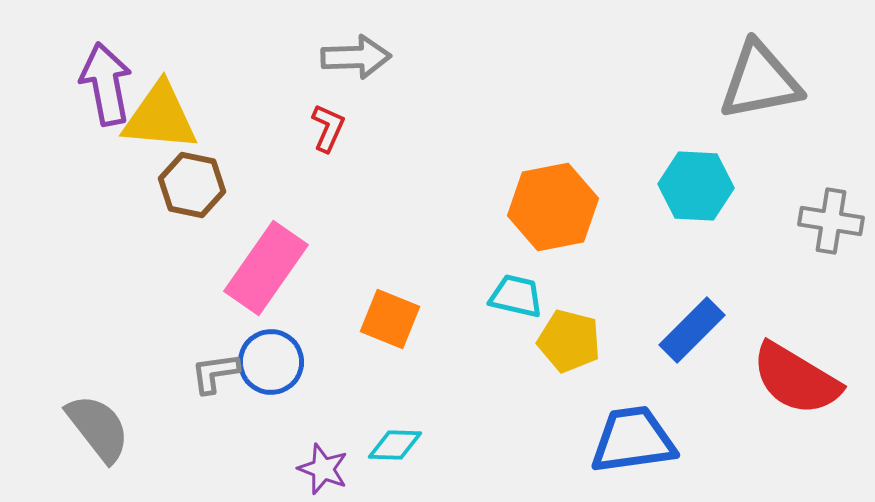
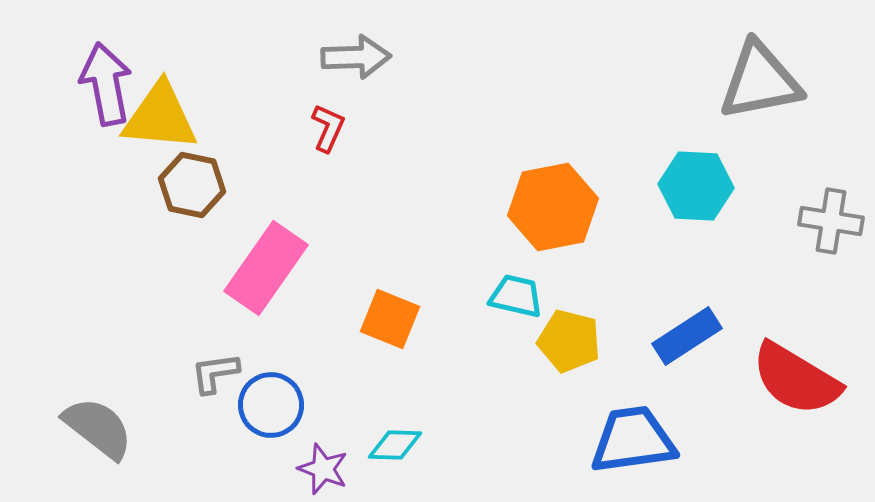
blue rectangle: moved 5 px left, 6 px down; rotated 12 degrees clockwise
blue circle: moved 43 px down
gray semicircle: rotated 14 degrees counterclockwise
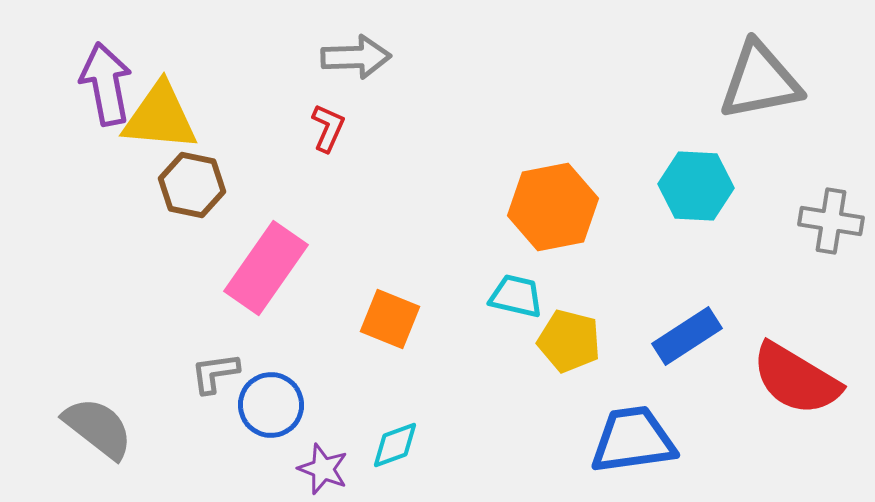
cyan diamond: rotated 22 degrees counterclockwise
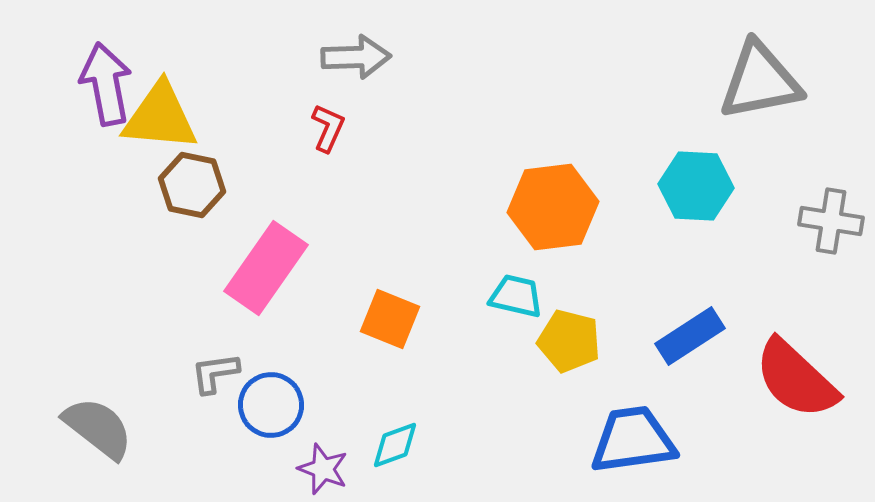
orange hexagon: rotated 4 degrees clockwise
blue rectangle: moved 3 px right
red semicircle: rotated 12 degrees clockwise
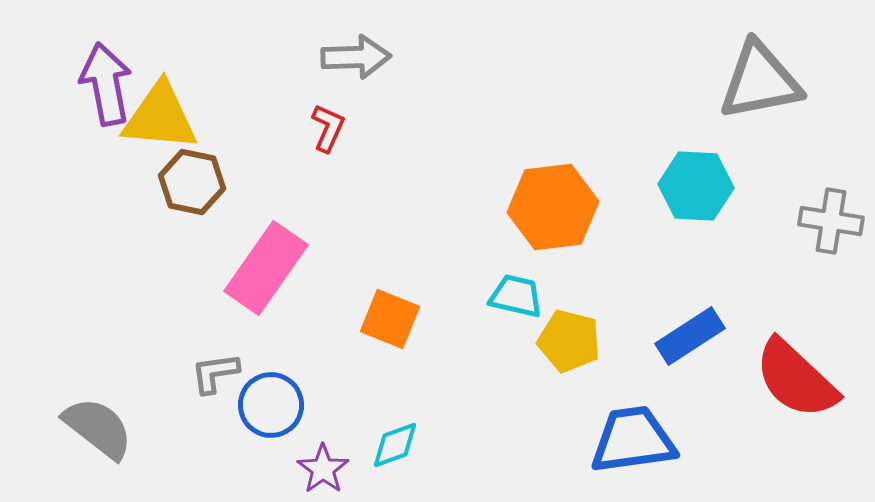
brown hexagon: moved 3 px up
purple star: rotated 15 degrees clockwise
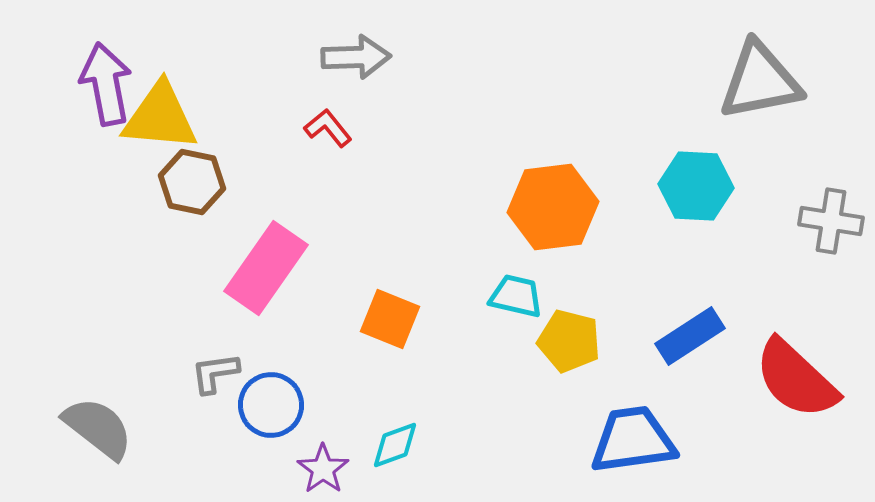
red L-shape: rotated 63 degrees counterclockwise
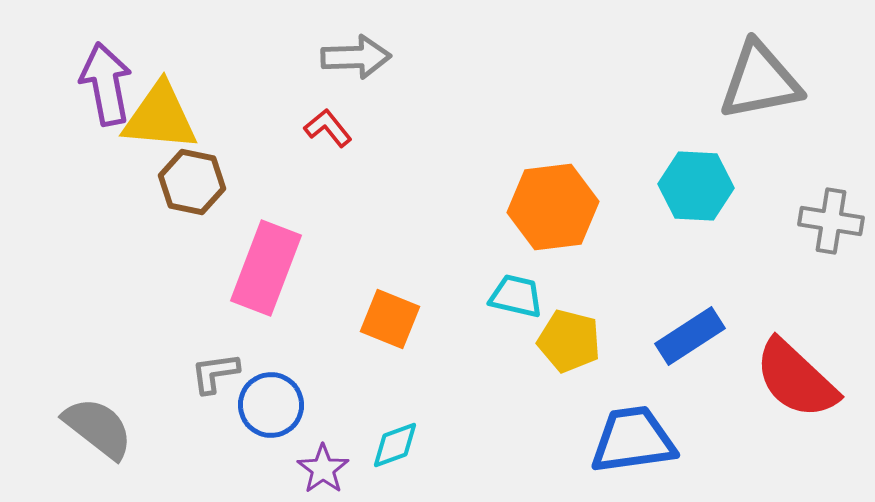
pink rectangle: rotated 14 degrees counterclockwise
